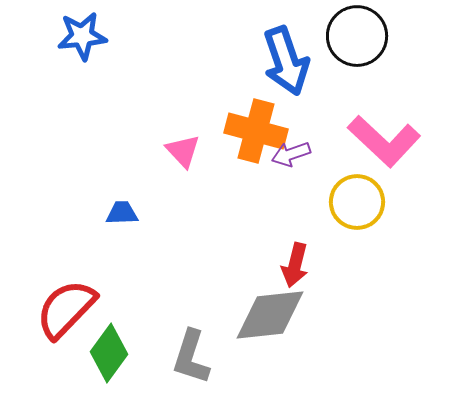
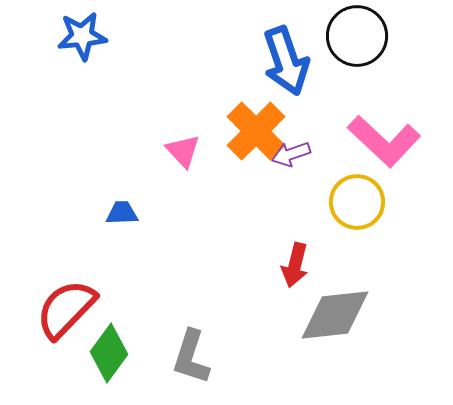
orange cross: rotated 30 degrees clockwise
gray diamond: moved 65 px right
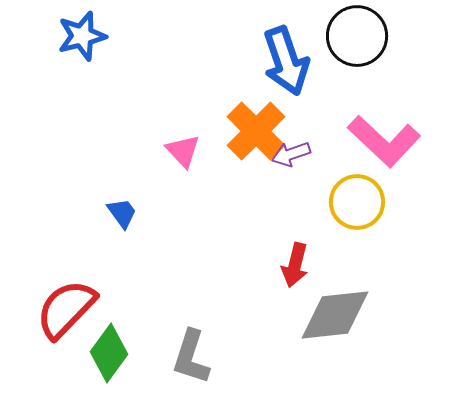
blue star: rotated 9 degrees counterclockwise
blue trapezoid: rotated 56 degrees clockwise
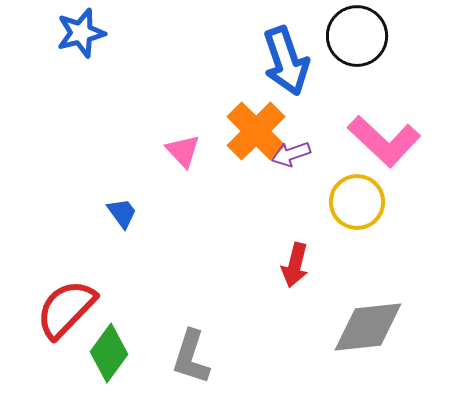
blue star: moved 1 px left, 3 px up
gray diamond: moved 33 px right, 12 px down
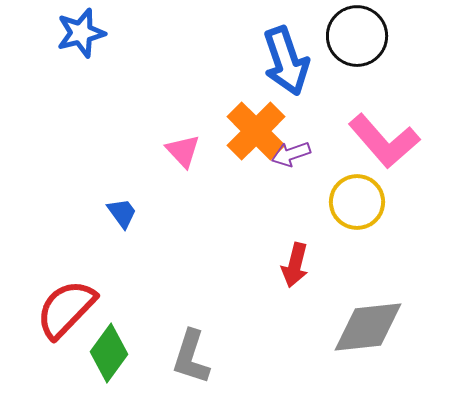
pink L-shape: rotated 6 degrees clockwise
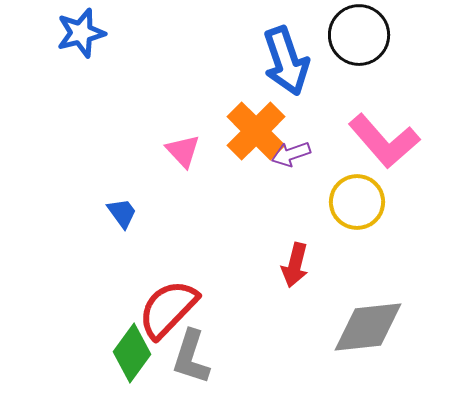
black circle: moved 2 px right, 1 px up
red semicircle: moved 102 px right
green diamond: moved 23 px right
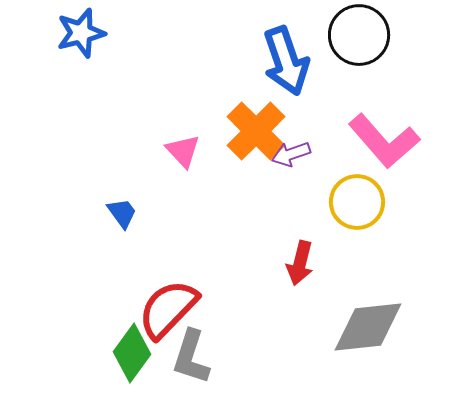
red arrow: moved 5 px right, 2 px up
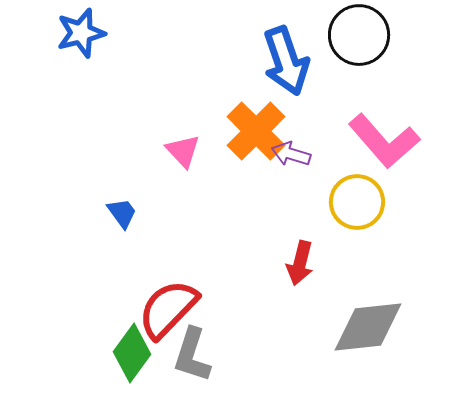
purple arrow: rotated 36 degrees clockwise
gray L-shape: moved 1 px right, 2 px up
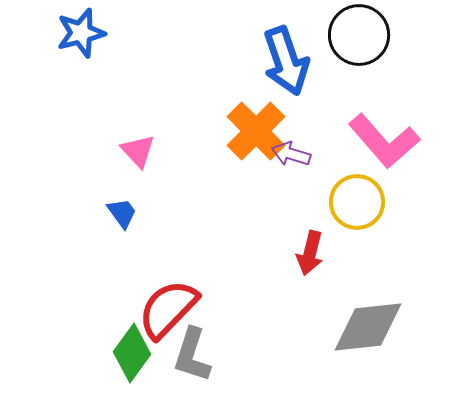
pink triangle: moved 45 px left
red arrow: moved 10 px right, 10 px up
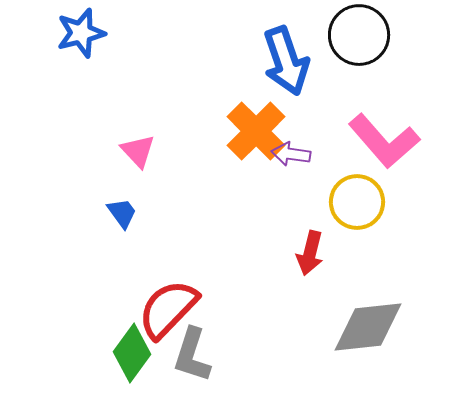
purple arrow: rotated 9 degrees counterclockwise
